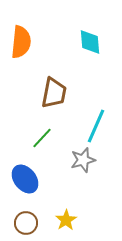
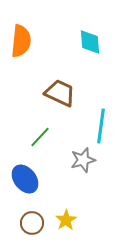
orange semicircle: moved 1 px up
brown trapezoid: moved 6 px right; rotated 76 degrees counterclockwise
cyan line: moved 5 px right; rotated 16 degrees counterclockwise
green line: moved 2 px left, 1 px up
brown circle: moved 6 px right
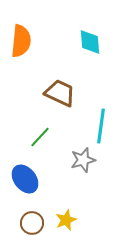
yellow star: rotated 10 degrees clockwise
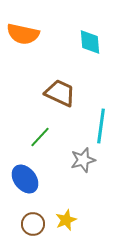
orange semicircle: moved 2 px right, 7 px up; rotated 96 degrees clockwise
brown circle: moved 1 px right, 1 px down
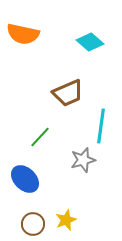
cyan diamond: rotated 44 degrees counterclockwise
brown trapezoid: moved 8 px right; rotated 132 degrees clockwise
blue ellipse: rotated 8 degrees counterclockwise
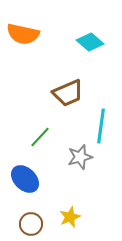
gray star: moved 3 px left, 3 px up
yellow star: moved 4 px right, 3 px up
brown circle: moved 2 px left
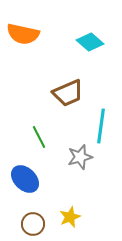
green line: moved 1 px left; rotated 70 degrees counterclockwise
brown circle: moved 2 px right
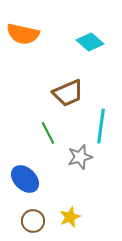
green line: moved 9 px right, 4 px up
brown circle: moved 3 px up
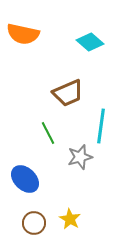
yellow star: moved 2 px down; rotated 20 degrees counterclockwise
brown circle: moved 1 px right, 2 px down
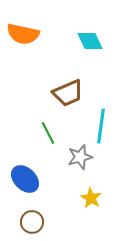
cyan diamond: moved 1 px up; rotated 24 degrees clockwise
yellow star: moved 21 px right, 21 px up
brown circle: moved 2 px left, 1 px up
